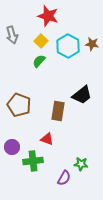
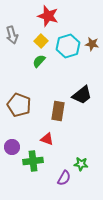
cyan hexagon: rotated 15 degrees clockwise
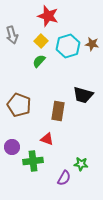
black trapezoid: moved 1 px right; rotated 55 degrees clockwise
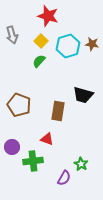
green star: rotated 24 degrees clockwise
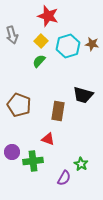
red triangle: moved 1 px right
purple circle: moved 5 px down
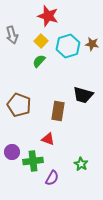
purple semicircle: moved 12 px left
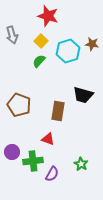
cyan hexagon: moved 5 px down
purple semicircle: moved 4 px up
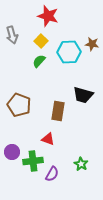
cyan hexagon: moved 1 px right, 1 px down; rotated 15 degrees clockwise
